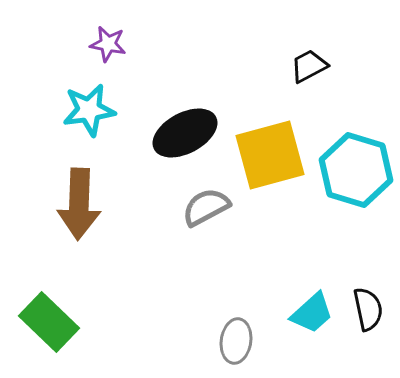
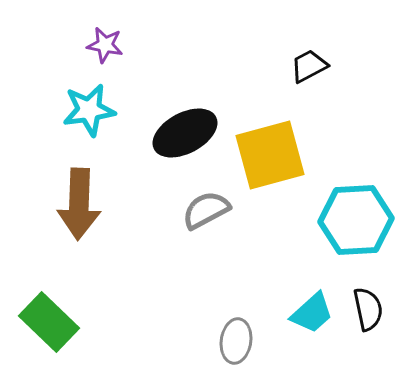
purple star: moved 3 px left, 1 px down
cyan hexagon: moved 50 px down; rotated 20 degrees counterclockwise
gray semicircle: moved 3 px down
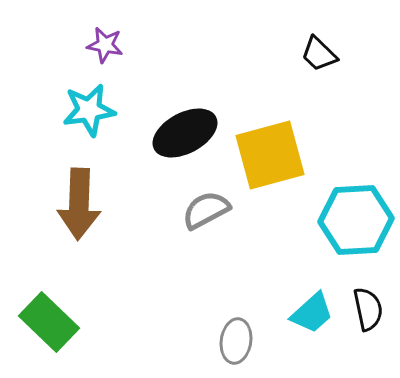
black trapezoid: moved 10 px right, 12 px up; rotated 108 degrees counterclockwise
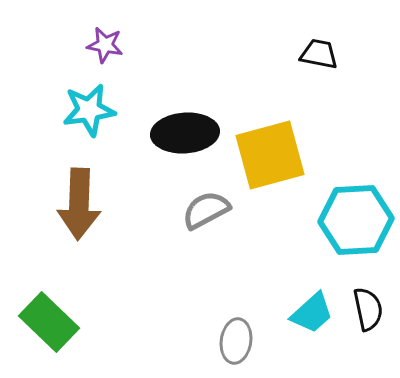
black trapezoid: rotated 147 degrees clockwise
black ellipse: rotated 24 degrees clockwise
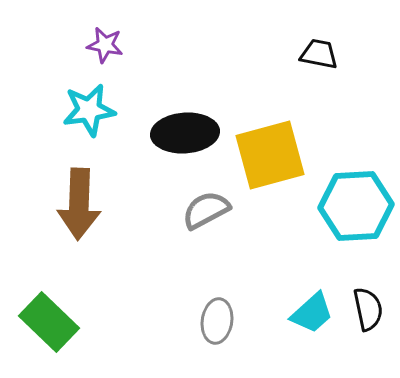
cyan hexagon: moved 14 px up
gray ellipse: moved 19 px left, 20 px up
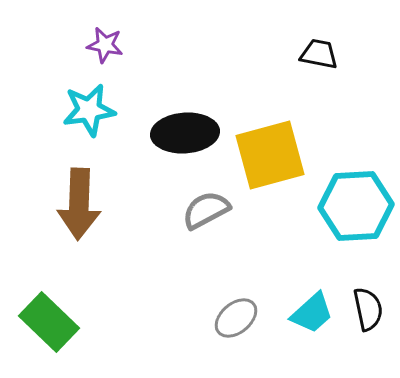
gray ellipse: moved 19 px right, 3 px up; rotated 42 degrees clockwise
